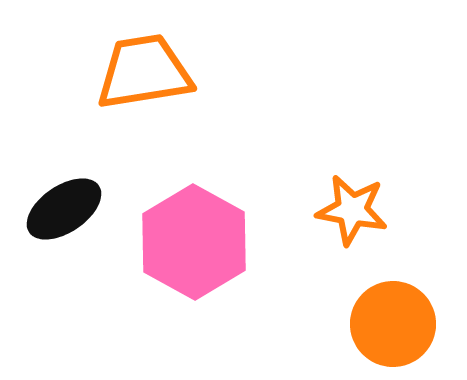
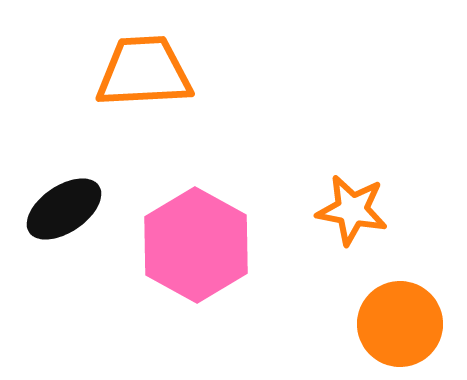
orange trapezoid: rotated 6 degrees clockwise
pink hexagon: moved 2 px right, 3 px down
orange circle: moved 7 px right
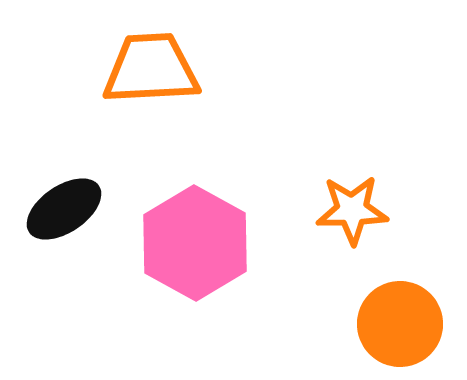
orange trapezoid: moved 7 px right, 3 px up
orange star: rotated 12 degrees counterclockwise
pink hexagon: moved 1 px left, 2 px up
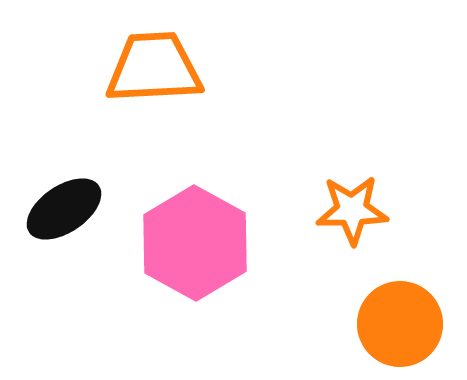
orange trapezoid: moved 3 px right, 1 px up
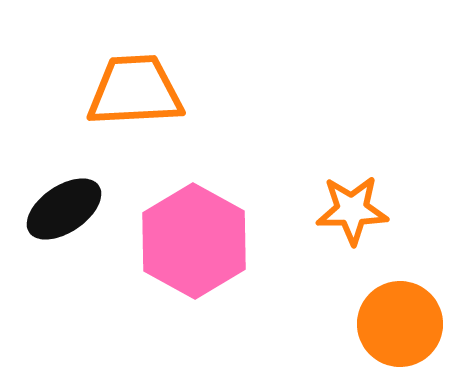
orange trapezoid: moved 19 px left, 23 px down
pink hexagon: moved 1 px left, 2 px up
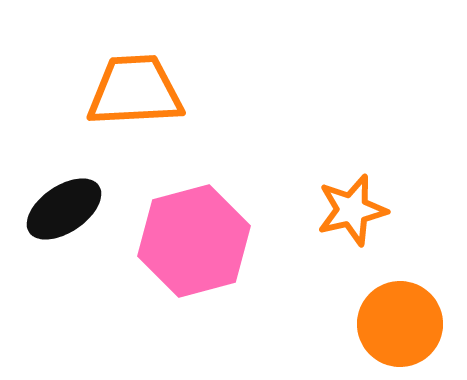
orange star: rotated 12 degrees counterclockwise
pink hexagon: rotated 16 degrees clockwise
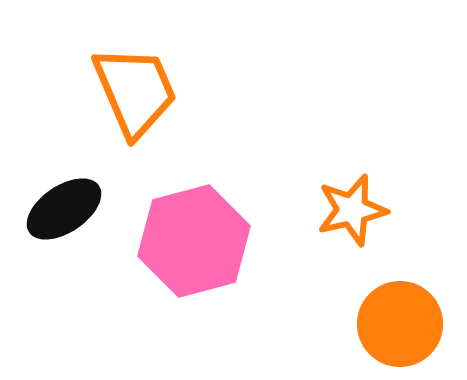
orange trapezoid: rotated 70 degrees clockwise
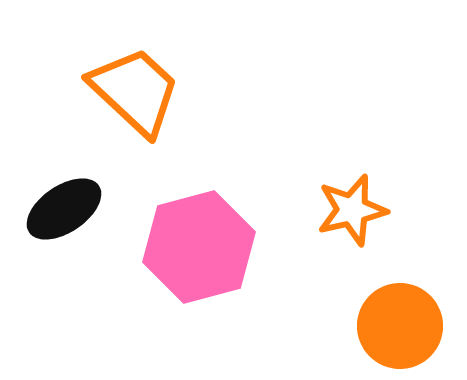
orange trapezoid: rotated 24 degrees counterclockwise
pink hexagon: moved 5 px right, 6 px down
orange circle: moved 2 px down
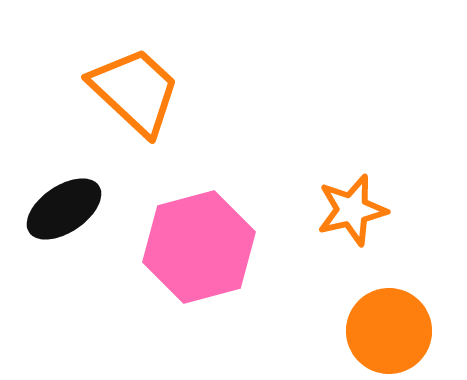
orange circle: moved 11 px left, 5 px down
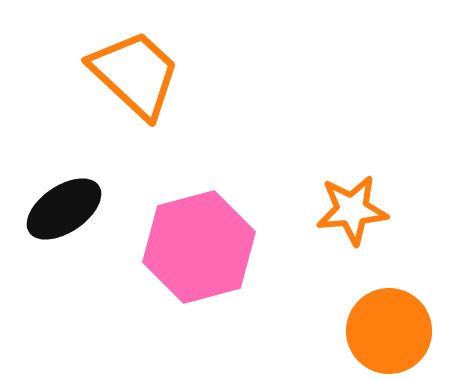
orange trapezoid: moved 17 px up
orange star: rotated 8 degrees clockwise
